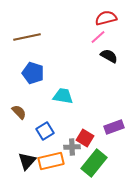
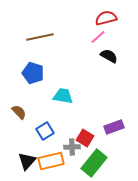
brown line: moved 13 px right
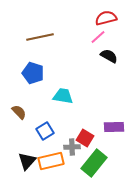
purple rectangle: rotated 18 degrees clockwise
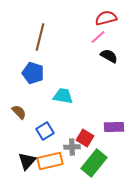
brown line: rotated 64 degrees counterclockwise
orange rectangle: moved 1 px left
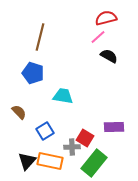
orange rectangle: rotated 25 degrees clockwise
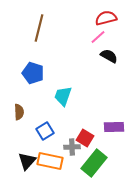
brown line: moved 1 px left, 9 px up
cyan trapezoid: rotated 80 degrees counterclockwise
brown semicircle: rotated 42 degrees clockwise
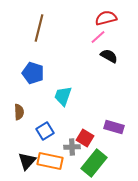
purple rectangle: rotated 18 degrees clockwise
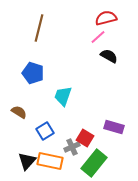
brown semicircle: rotated 56 degrees counterclockwise
gray cross: rotated 21 degrees counterclockwise
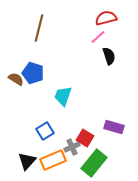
black semicircle: rotated 42 degrees clockwise
brown semicircle: moved 3 px left, 33 px up
orange rectangle: moved 3 px right, 1 px up; rotated 35 degrees counterclockwise
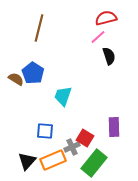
blue pentagon: rotated 15 degrees clockwise
purple rectangle: rotated 72 degrees clockwise
blue square: rotated 36 degrees clockwise
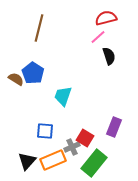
purple rectangle: rotated 24 degrees clockwise
